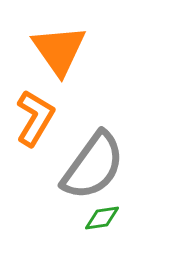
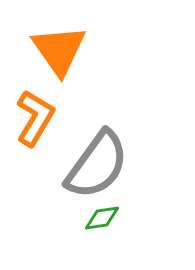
gray semicircle: moved 4 px right, 1 px up
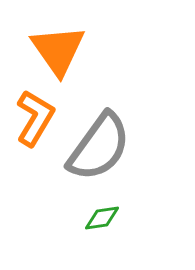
orange triangle: moved 1 px left
gray semicircle: moved 2 px right, 18 px up
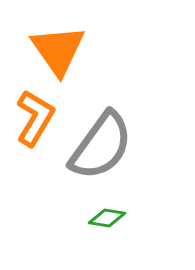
gray semicircle: moved 2 px right, 1 px up
green diamond: moved 5 px right; rotated 18 degrees clockwise
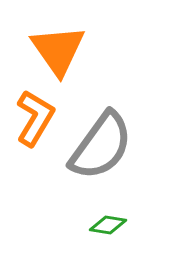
green diamond: moved 1 px right, 7 px down
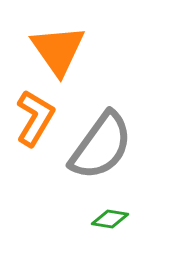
green diamond: moved 2 px right, 6 px up
